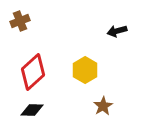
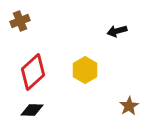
brown star: moved 26 px right
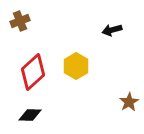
black arrow: moved 5 px left, 1 px up
yellow hexagon: moved 9 px left, 4 px up
brown star: moved 4 px up
black diamond: moved 2 px left, 5 px down
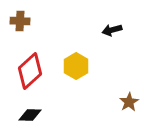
brown cross: rotated 24 degrees clockwise
red diamond: moved 3 px left, 1 px up
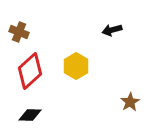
brown cross: moved 1 px left, 11 px down; rotated 18 degrees clockwise
brown star: moved 1 px right
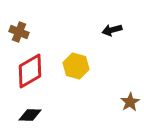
yellow hexagon: rotated 15 degrees counterclockwise
red diamond: rotated 12 degrees clockwise
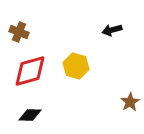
red diamond: rotated 15 degrees clockwise
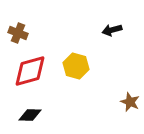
brown cross: moved 1 px left, 1 px down
brown star: rotated 18 degrees counterclockwise
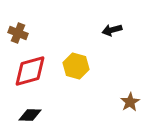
brown star: rotated 18 degrees clockwise
